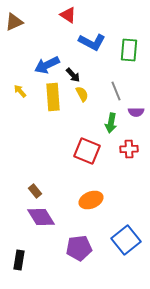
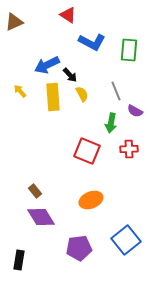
black arrow: moved 3 px left
purple semicircle: moved 1 px left, 1 px up; rotated 28 degrees clockwise
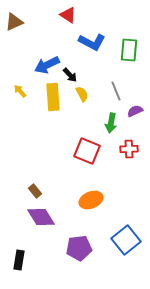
purple semicircle: rotated 126 degrees clockwise
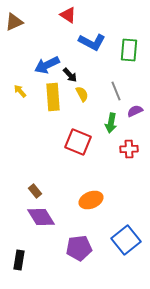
red square: moved 9 px left, 9 px up
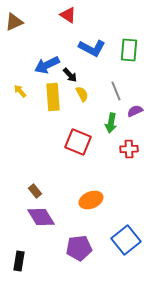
blue L-shape: moved 6 px down
black rectangle: moved 1 px down
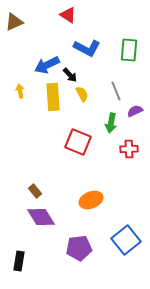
blue L-shape: moved 5 px left
yellow arrow: rotated 32 degrees clockwise
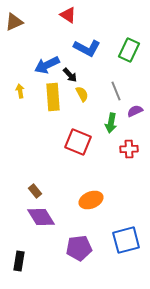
green rectangle: rotated 20 degrees clockwise
blue square: rotated 24 degrees clockwise
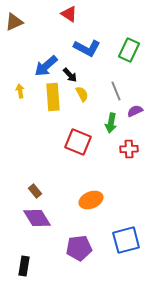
red triangle: moved 1 px right, 1 px up
blue arrow: moved 1 px left, 1 px down; rotated 15 degrees counterclockwise
purple diamond: moved 4 px left, 1 px down
black rectangle: moved 5 px right, 5 px down
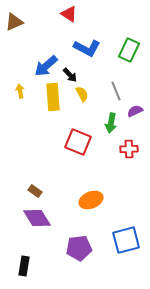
brown rectangle: rotated 16 degrees counterclockwise
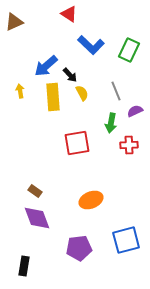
blue L-shape: moved 4 px right, 3 px up; rotated 16 degrees clockwise
yellow semicircle: moved 1 px up
red square: moved 1 px left, 1 px down; rotated 32 degrees counterclockwise
red cross: moved 4 px up
purple diamond: rotated 12 degrees clockwise
